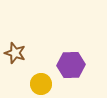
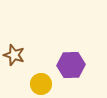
brown star: moved 1 px left, 2 px down
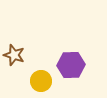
yellow circle: moved 3 px up
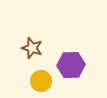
brown star: moved 18 px right, 7 px up
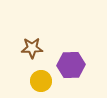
brown star: rotated 20 degrees counterclockwise
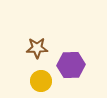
brown star: moved 5 px right
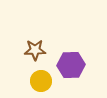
brown star: moved 2 px left, 2 px down
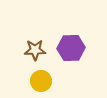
purple hexagon: moved 17 px up
